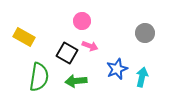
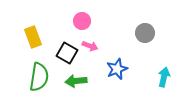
yellow rectangle: moved 9 px right; rotated 40 degrees clockwise
cyan arrow: moved 22 px right
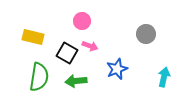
gray circle: moved 1 px right, 1 px down
yellow rectangle: rotated 55 degrees counterclockwise
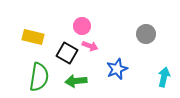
pink circle: moved 5 px down
